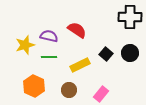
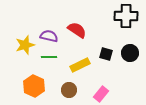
black cross: moved 4 px left, 1 px up
black square: rotated 24 degrees counterclockwise
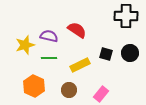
green line: moved 1 px down
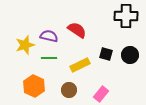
black circle: moved 2 px down
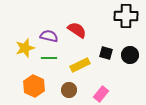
yellow star: moved 3 px down
black square: moved 1 px up
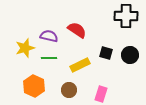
pink rectangle: rotated 21 degrees counterclockwise
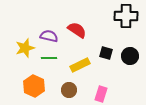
black circle: moved 1 px down
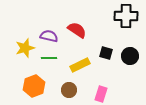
orange hexagon: rotated 15 degrees clockwise
